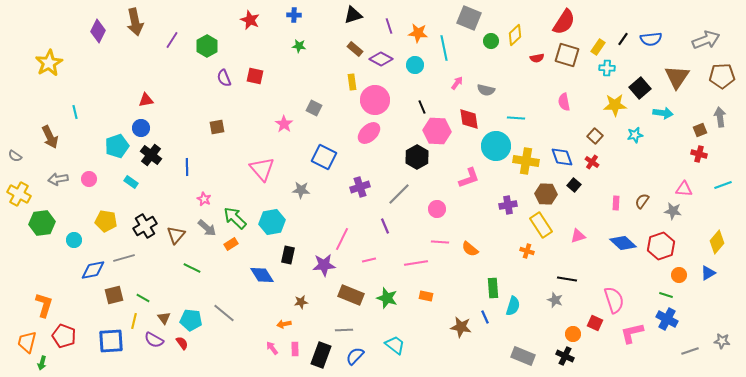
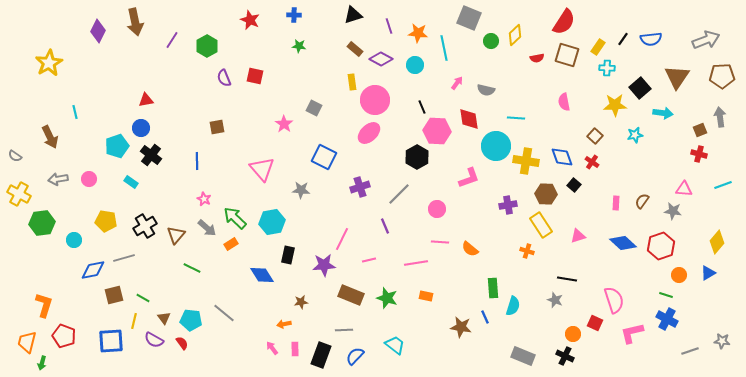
blue line at (187, 167): moved 10 px right, 6 px up
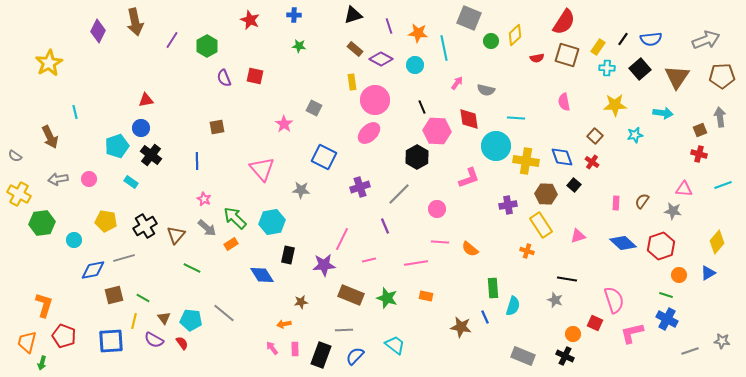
black square at (640, 88): moved 19 px up
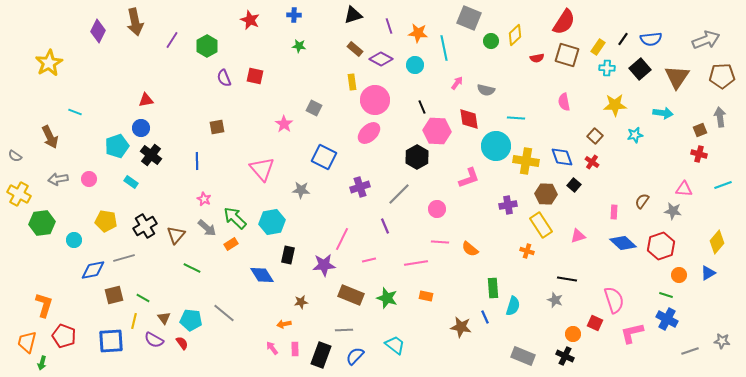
cyan line at (75, 112): rotated 56 degrees counterclockwise
pink rectangle at (616, 203): moved 2 px left, 9 px down
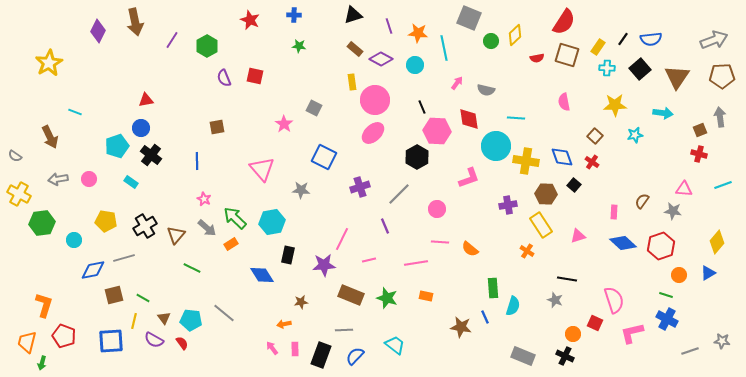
gray arrow at (706, 40): moved 8 px right
pink ellipse at (369, 133): moved 4 px right
orange cross at (527, 251): rotated 16 degrees clockwise
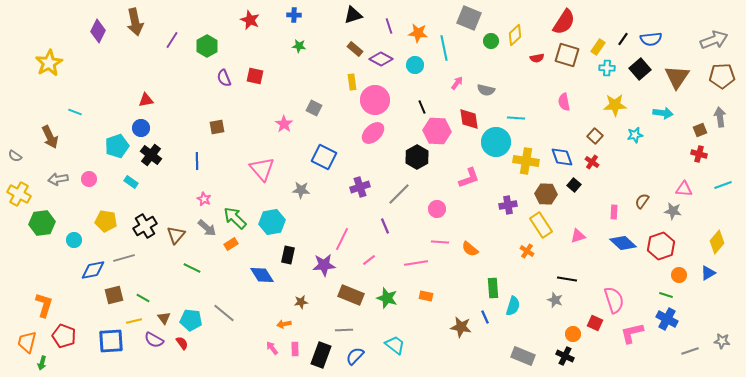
cyan circle at (496, 146): moved 4 px up
pink line at (369, 260): rotated 24 degrees counterclockwise
yellow line at (134, 321): rotated 63 degrees clockwise
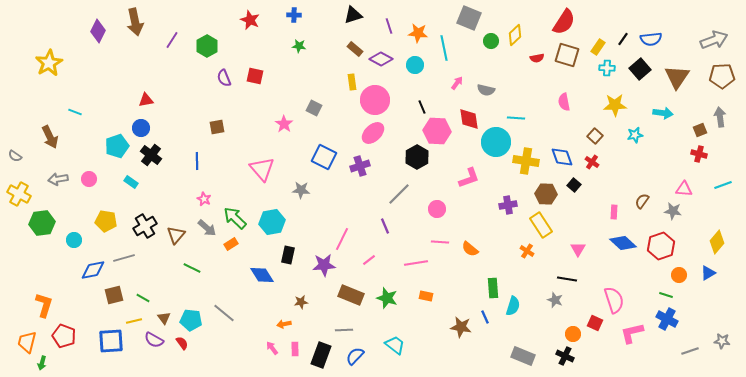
purple cross at (360, 187): moved 21 px up
pink triangle at (578, 236): moved 13 px down; rotated 42 degrees counterclockwise
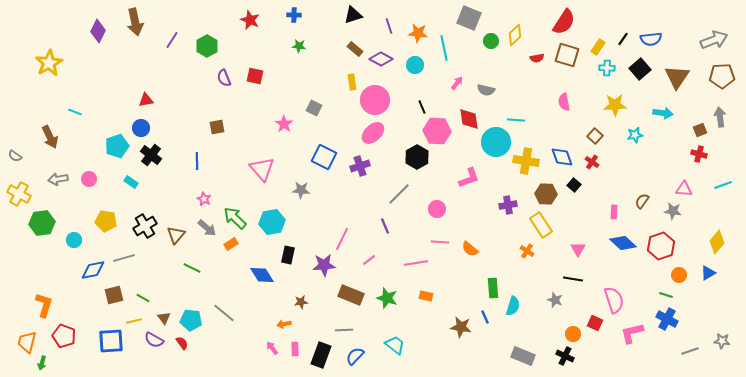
cyan line at (516, 118): moved 2 px down
black line at (567, 279): moved 6 px right
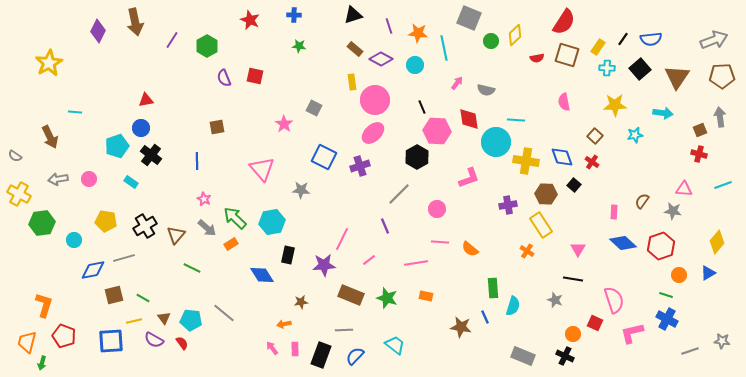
cyan line at (75, 112): rotated 16 degrees counterclockwise
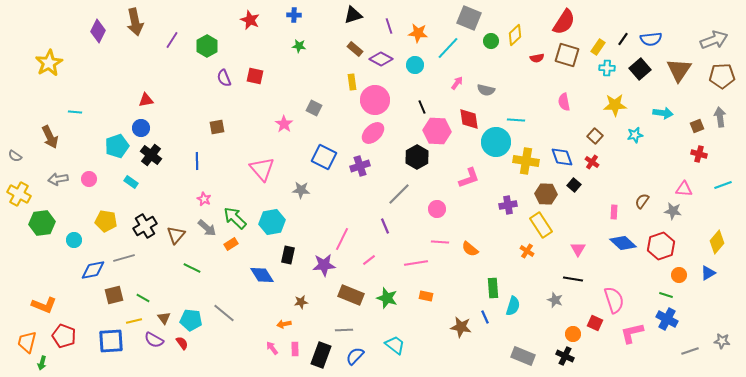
cyan line at (444, 48): moved 4 px right; rotated 55 degrees clockwise
brown triangle at (677, 77): moved 2 px right, 7 px up
brown square at (700, 130): moved 3 px left, 4 px up
orange L-shape at (44, 305): rotated 95 degrees clockwise
